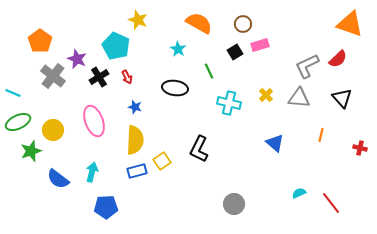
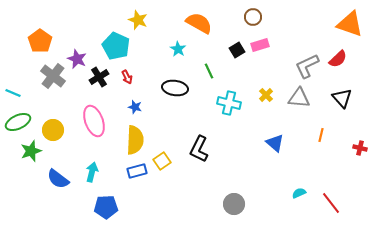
brown circle: moved 10 px right, 7 px up
black square: moved 2 px right, 2 px up
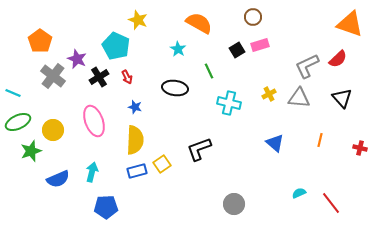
yellow cross: moved 3 px right, 1 px up; rotated 16 degrees clockwise
orange line: moved 1 px left, 5 px down
black L-shape: rotated 44 degrees clockwise
yellow square: moved 3 px down
blue semicircle: rotated 60 degrees counterclockwise
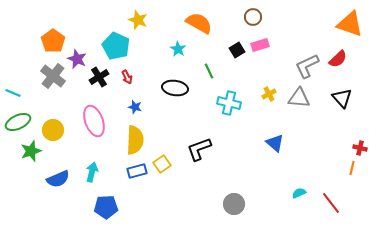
orange pentagon: moved 13 px right
orange line: moved 32 px right, 28 px down
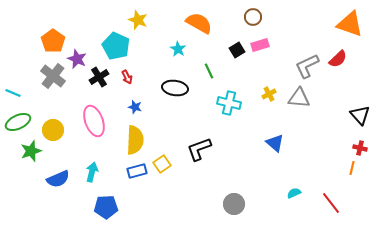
black triangle: moved 18 px right, 17 px down
cyan semicircle: moved 5 px left
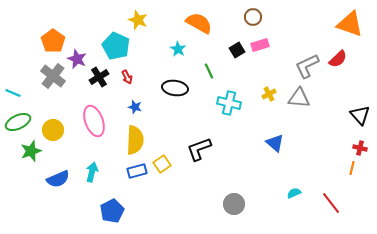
blue pentagon: moved 6 px right, 4 px down; rotated 25 degrees counterclockwise
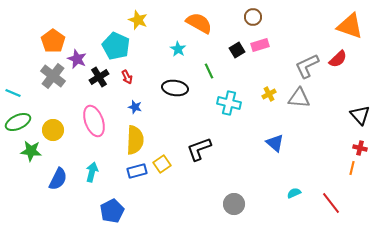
orange triangle: moved 2 px down
green star: rotated 25 degrees clockwise
blue semicircle: rotated 40 degrees counterclockwise
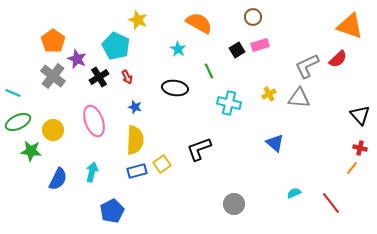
orange line: rotated 24 degrees clockwise
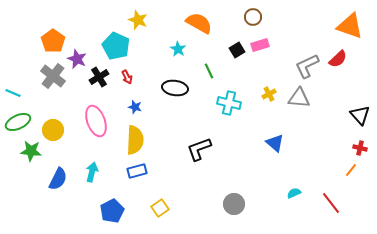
pink ellipse: moved 2 px right
yellow square: moved 2 px left, 44 px down
orange line: moved 1 px left, 2 px down
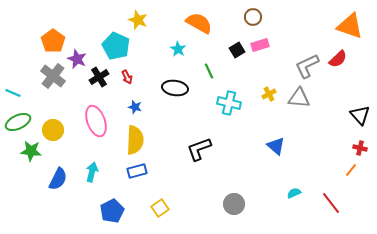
blue triangle: moved 1 px right, 3 px down
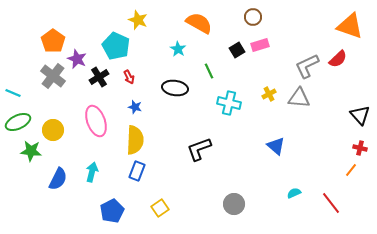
red arrow: moved 2 px right
blue rectangle: rotated 54 degrees counterclockwise
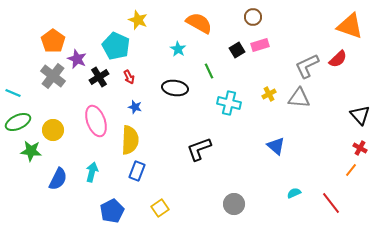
yellow semicircle: moved 5 px left
red cross: rotated 16 degrees clockwise
